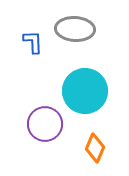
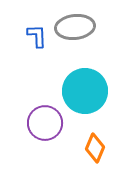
gray ellipse: moved 2 px up; rotated 9 degrees counterclockwise
blue L-shape: moved 4 px right, 6 px up
purple circle: moved 1 px up
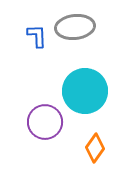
purple circle: moved 1 px up
orange diamond: rotated 12 degrees clockwise
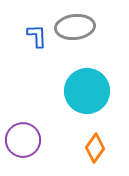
cyan circle: moved 2 px right
purple circle: moved 22 px left, 18 px down
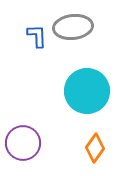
gray ellipse: moved 2 px left
purple circle: moved 3 px down
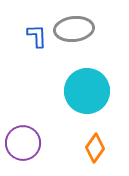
gray ellipse: moved 1 px right, 2 px down
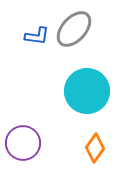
gray ellipse: rotated 42 degrees counterclockwise
blue L-shape: rotated 100 degrees clockwise
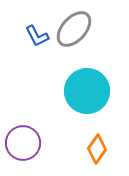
blue L-shape: rotated 55 degrees clockwise
orange diamond: moved 2 px right, 1 px down
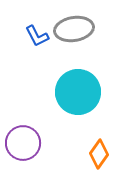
gray ellipse: rotated 39 degrees clockwise
cyan circle: moved 9 px left, 1 px down
orange diamond: moved 2 px right, 5 px down
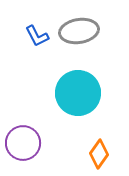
gray ellipse: moved 5 px right, 2 px down
cyan circle: moved 1 px down
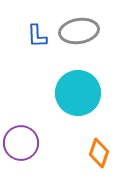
blue L-shape: rotated 25 degrees clockwise
purple circle: moved 2 px left
orange diamond: moved 1 px up; rotated 16 degrees counterclockwise
